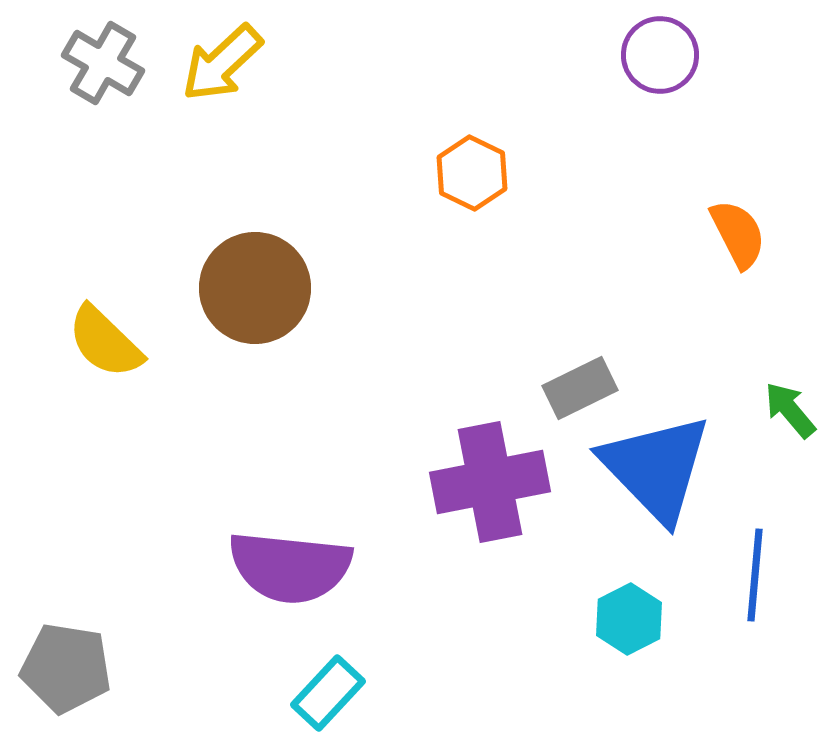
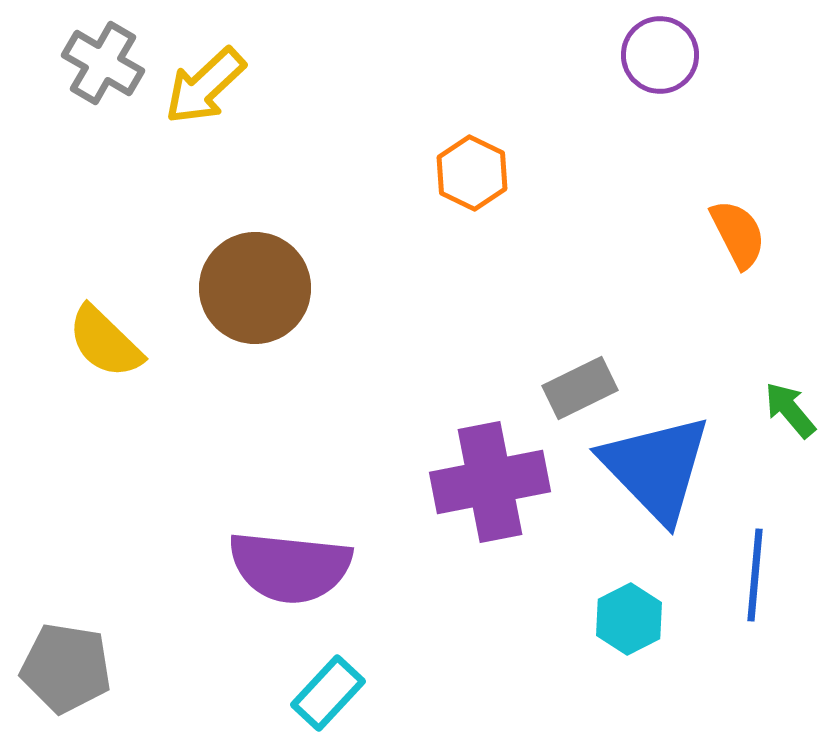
yellow arrow: moved 17 px left, 23 px down
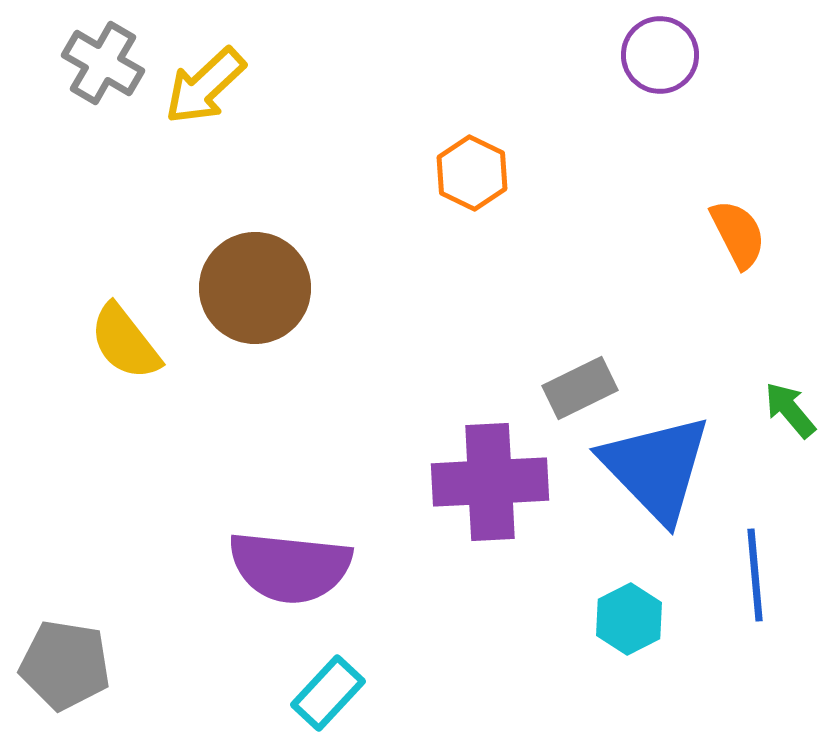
yellow semicircle: moved 20 px right; rotated 8 degrees clockwise
purple cross: rotated 8 degrees clockwise
blue line: rotated 10 degrees counterclockwise
gray pentagon: moved 1 px left, 3 px up
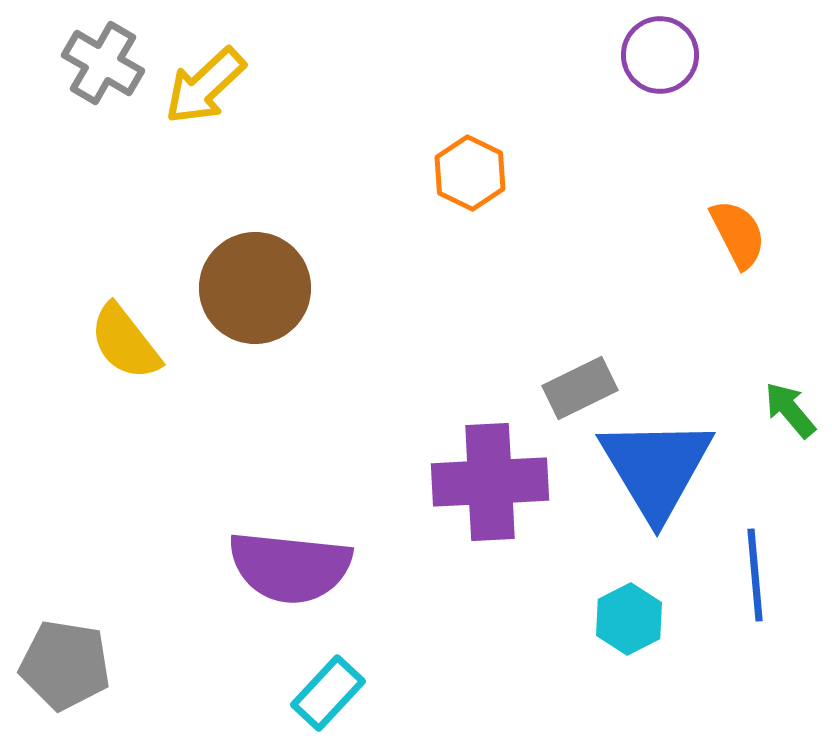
orange hexagon: moved 2 px left
blue triangle: rotated 13 degrees clockwise
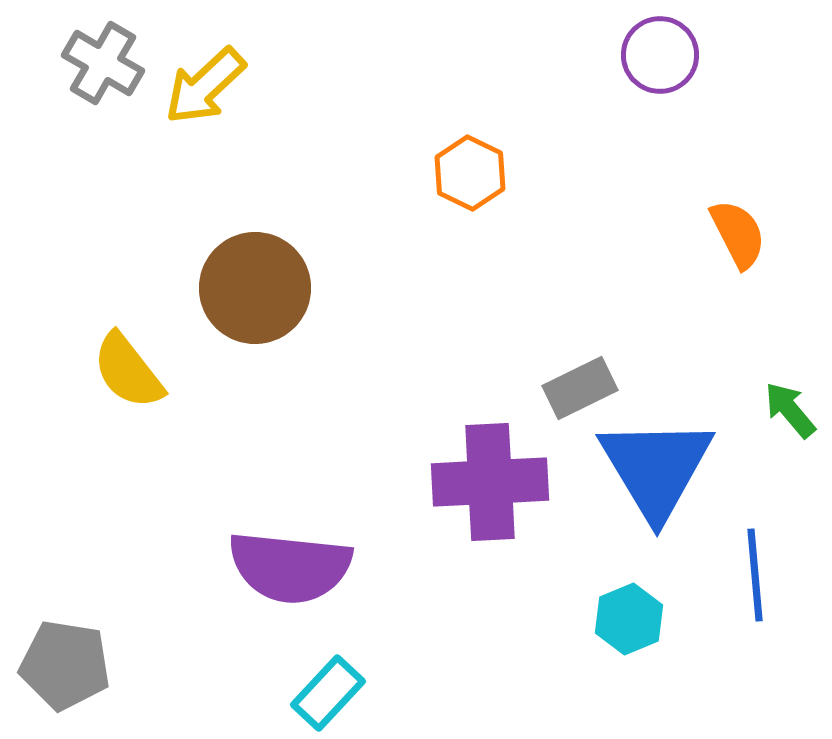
yellow semicircle: moved 3 px right, 29 px down
cyan hexagon: rotated 4 degrees clockwise
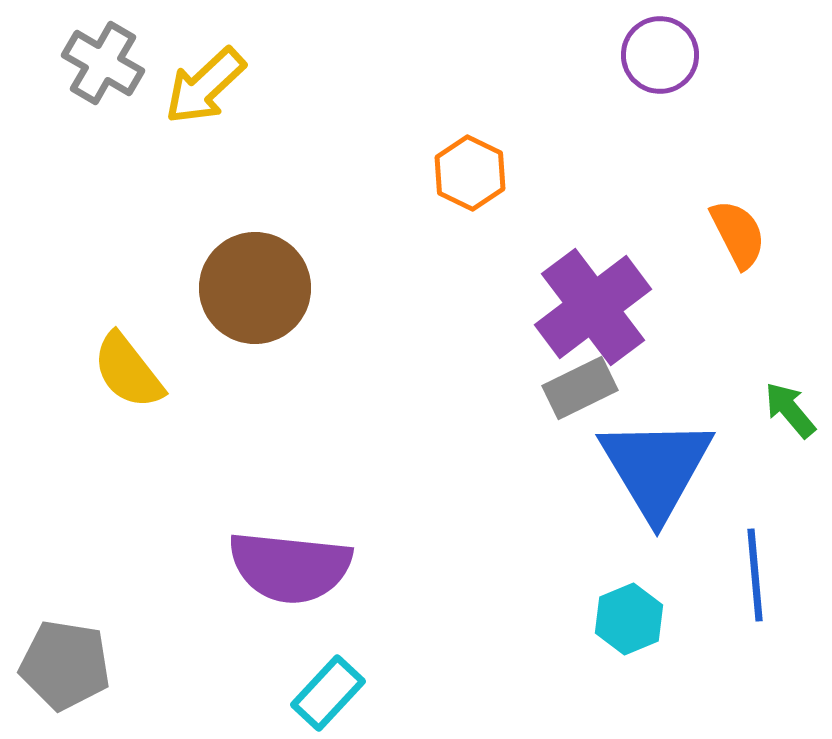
purple cross: moved 103 px right, 175 px up; rotated 34 degrees counterclockwise
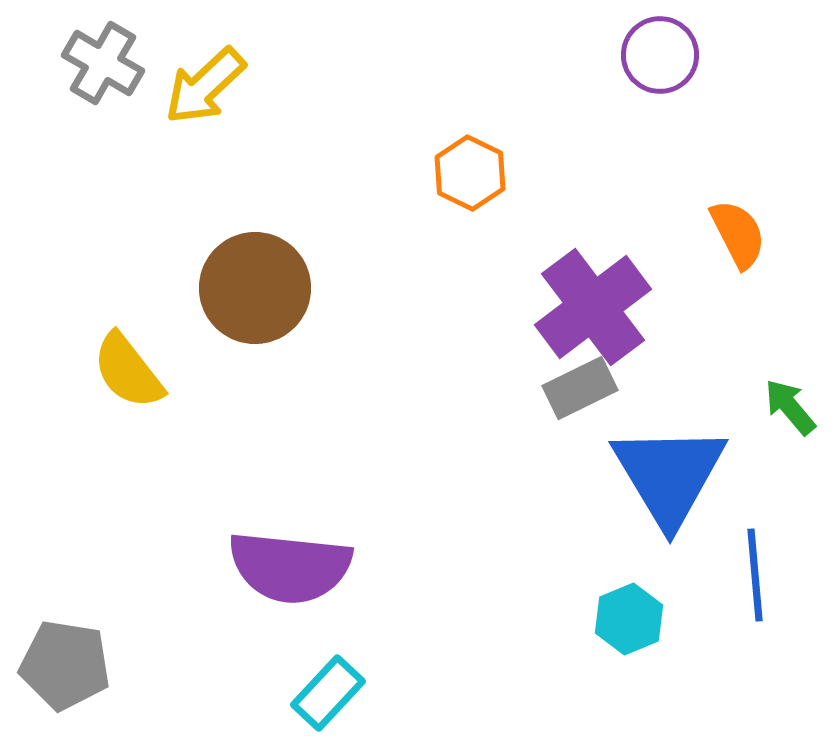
green arrow: moved 3 px up
blue triangle: moved 13 px right, 7 px down
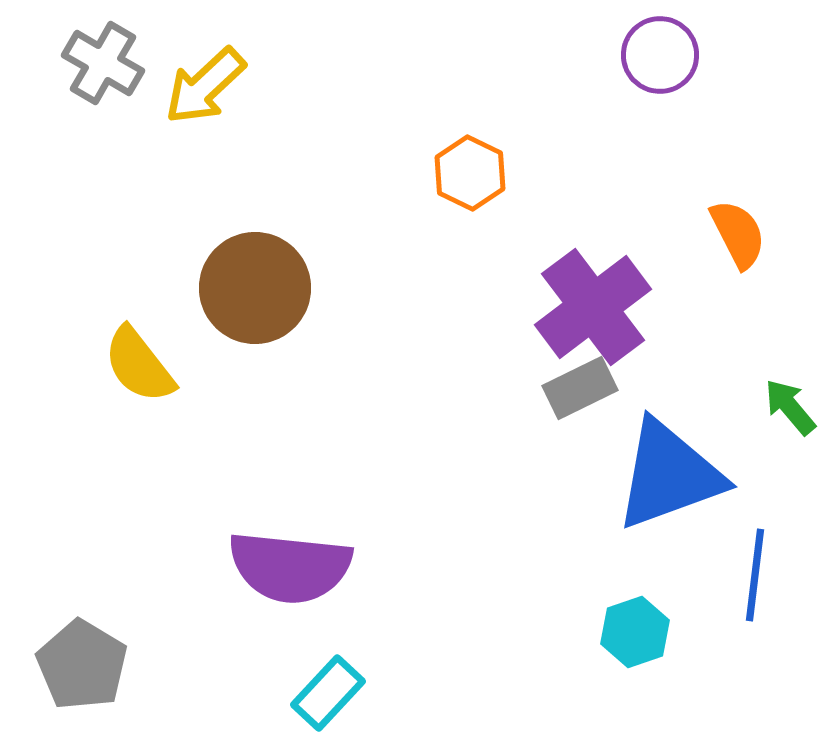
yellow semicircle: moved 11 px right, 6 px up
blue triangle: rotated 41 degrees clockwise
blue line: rotated 12 degrees clockwise
cyan hexagon: moved 6 px right, 13 px down; rotated 4 degrees clockwise
gray pentagon: moved 17 px right; rotated 22 degrees clockwise
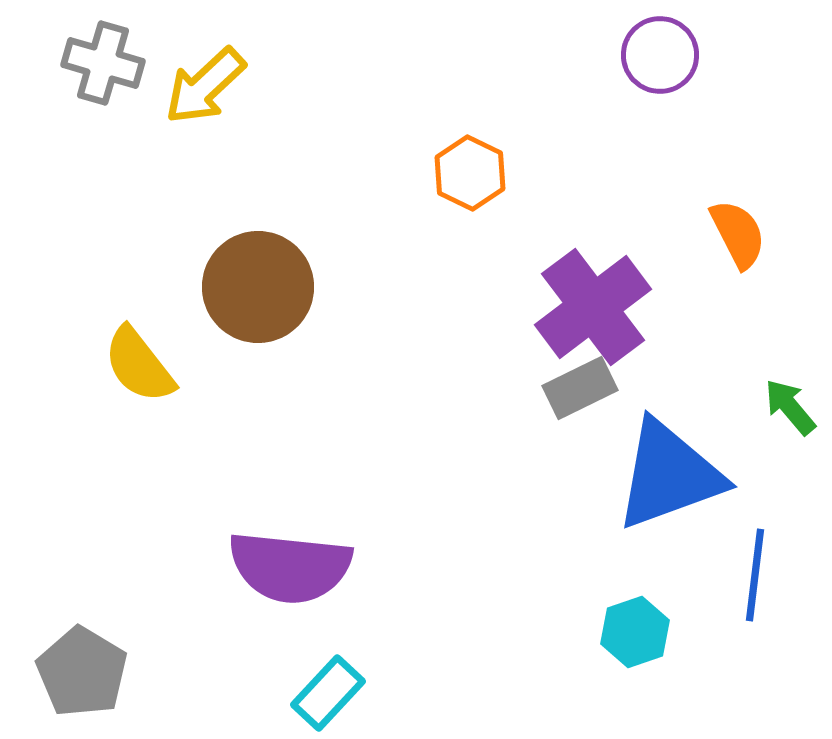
gray cross: rotated 14 degrees counterclockwise
brown circle: moved 3 px right, 1 px up
gray pentagon: moved 7 px down
